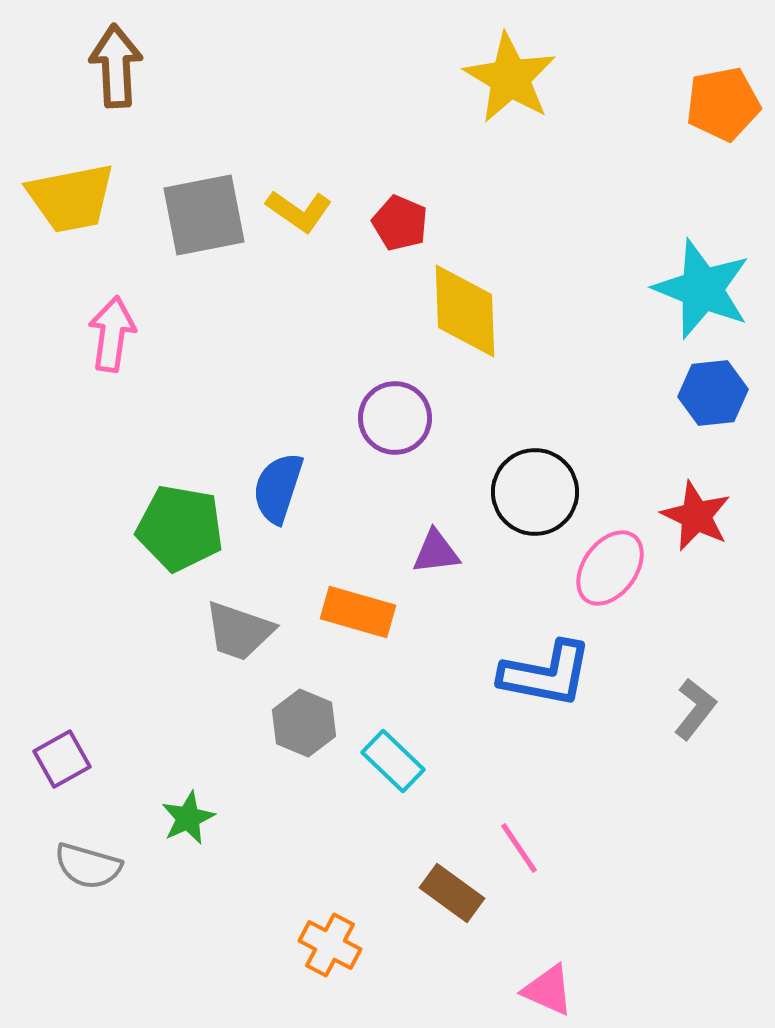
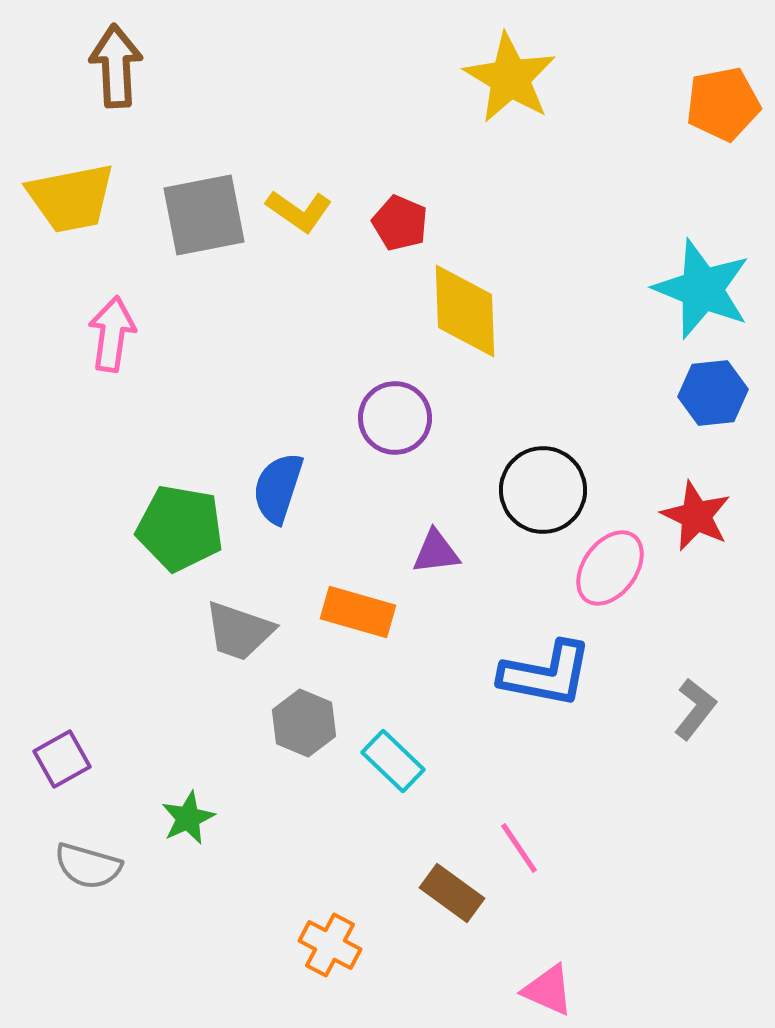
black circle: moved 8 px right, 2 px up
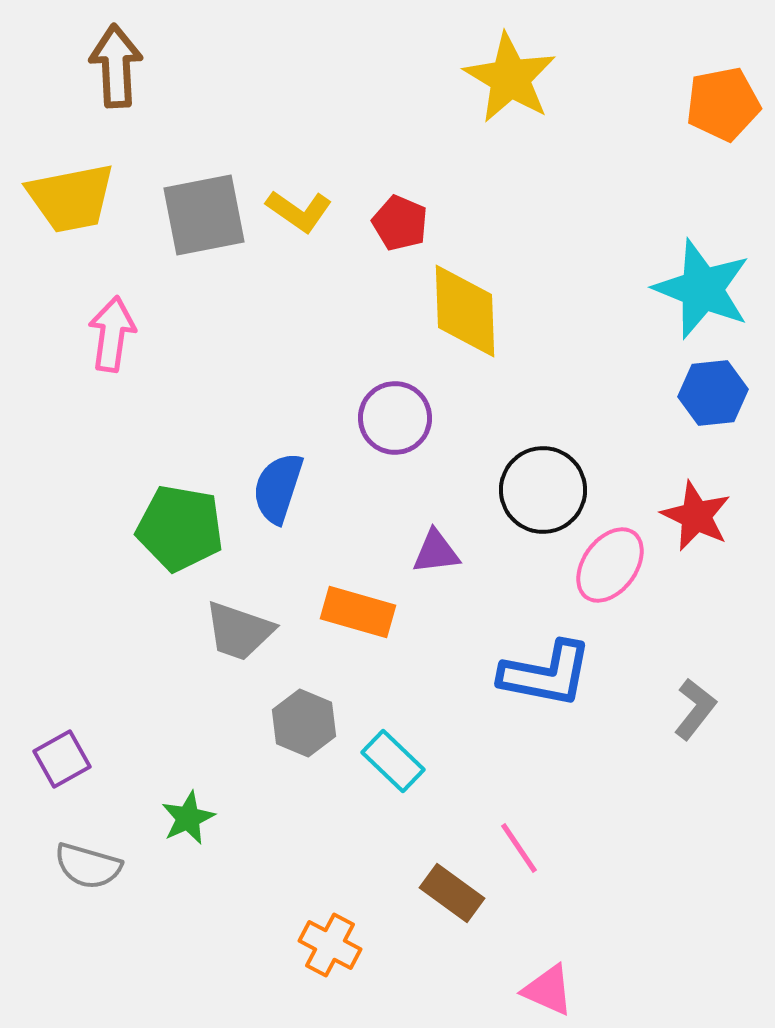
pink ellipse: moved 3 px up
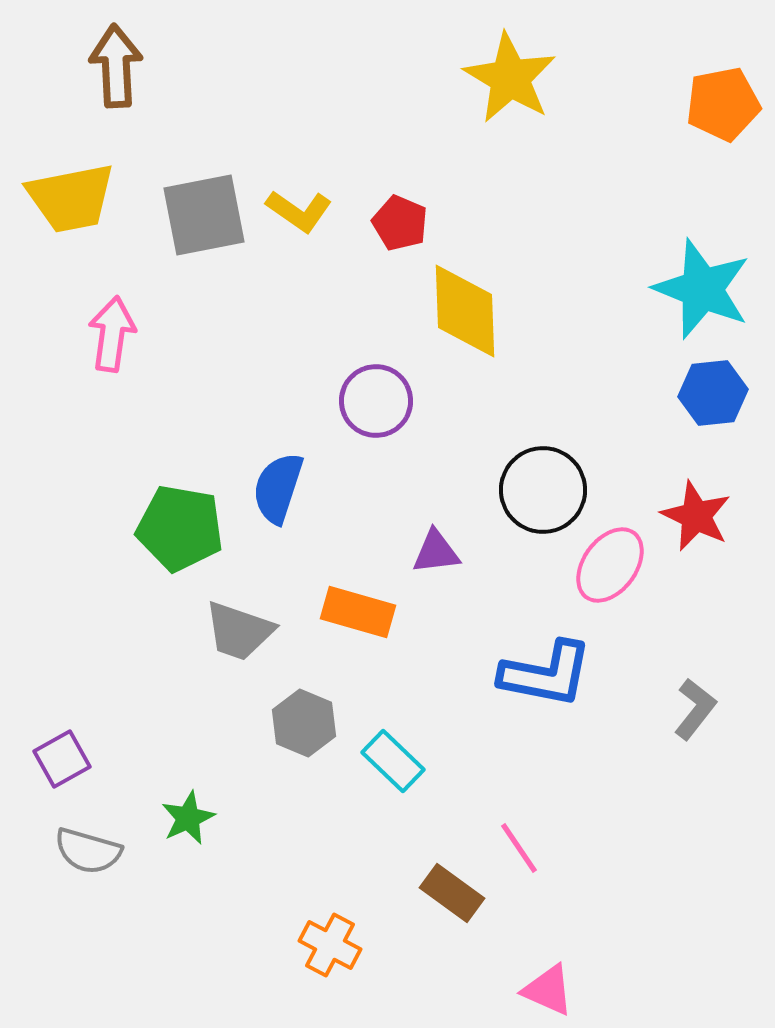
purple circle: moved 19 px left, 17 px up
gray semicircle: moved 15 px up
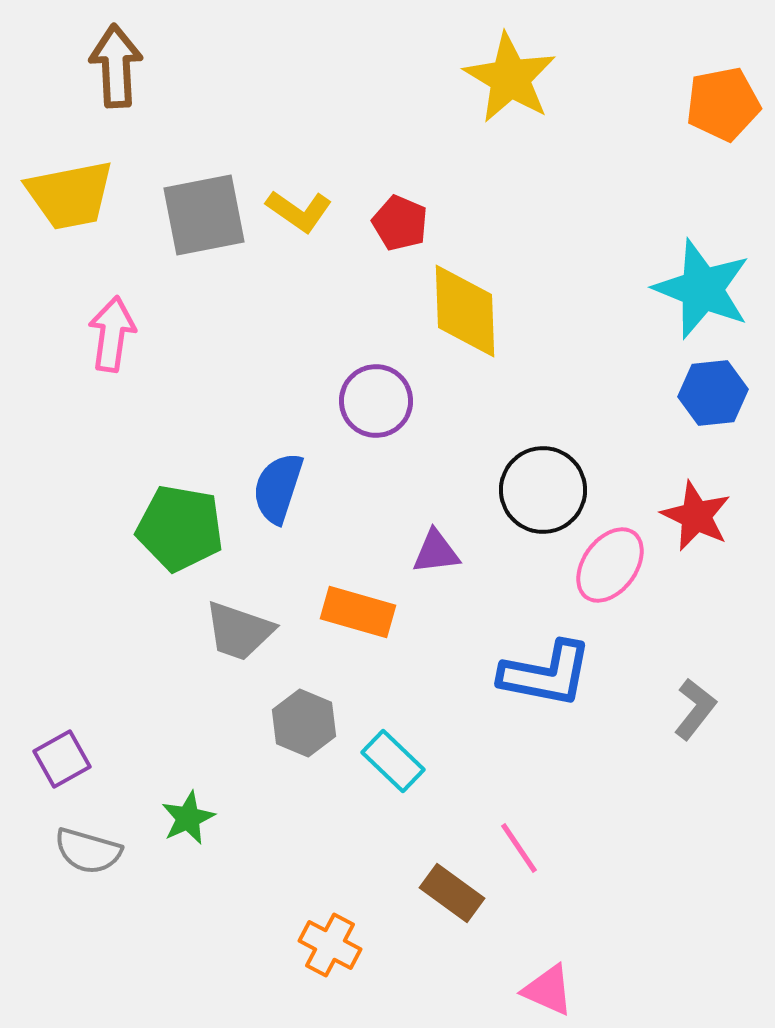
yellow trapezoid: moved 1 px left, 3 px up
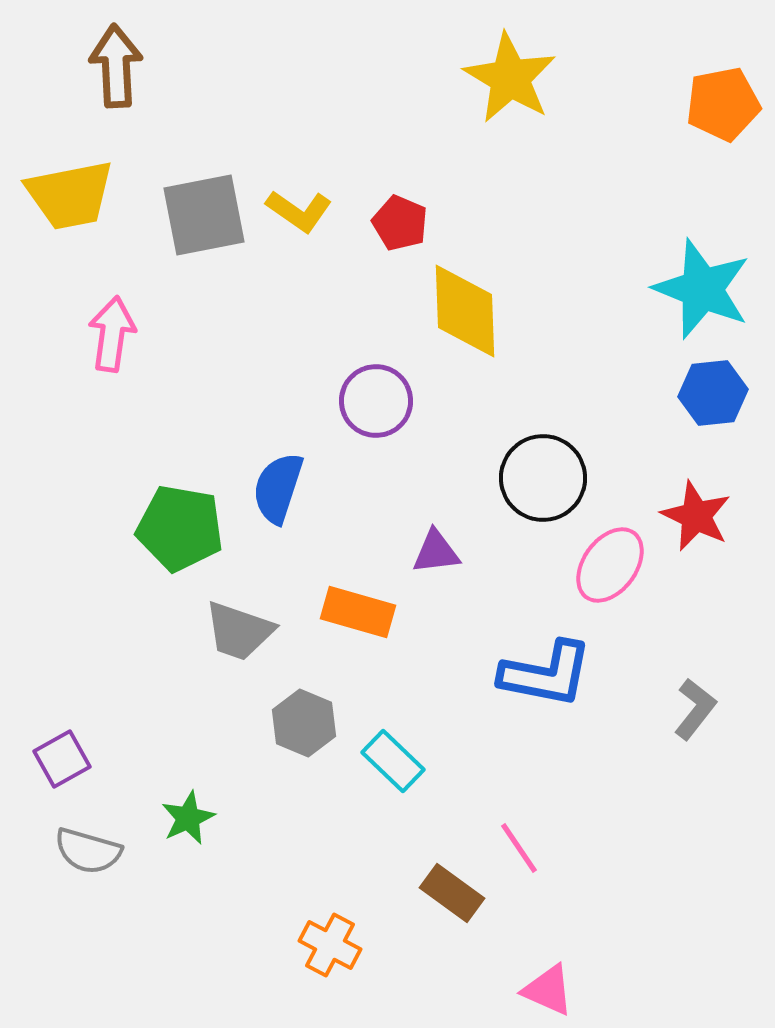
black circle: moved 12 px up
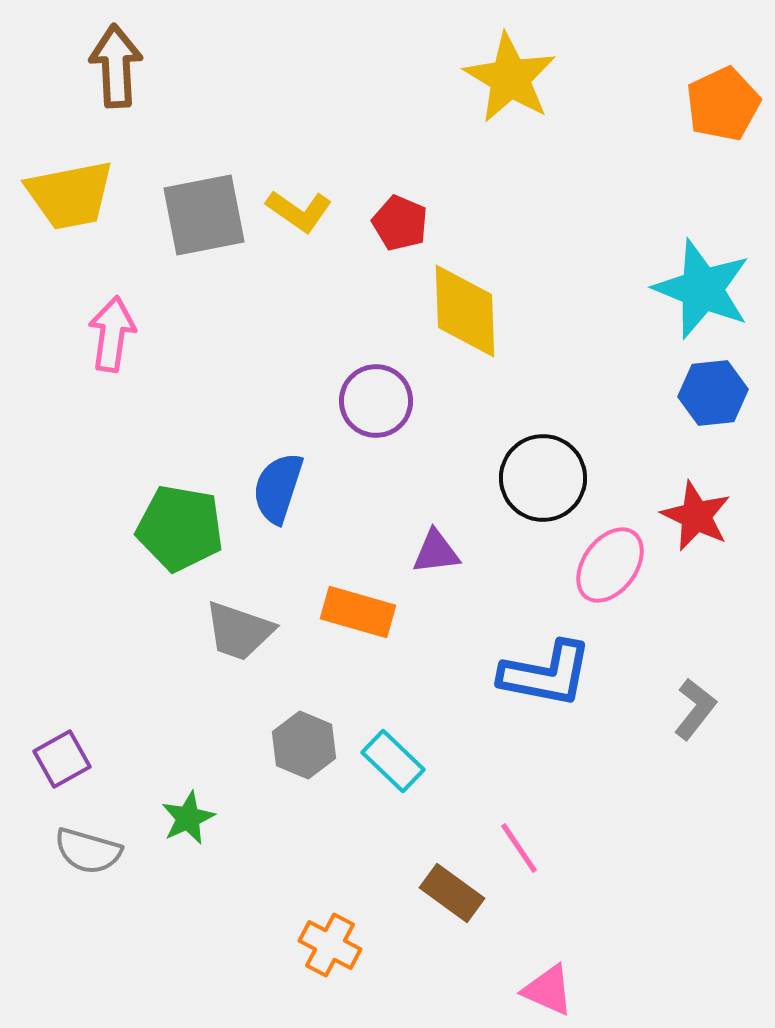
orange pentagon: rotated 14 degrees counterclockwise
gray hexagon: moved 22 px down
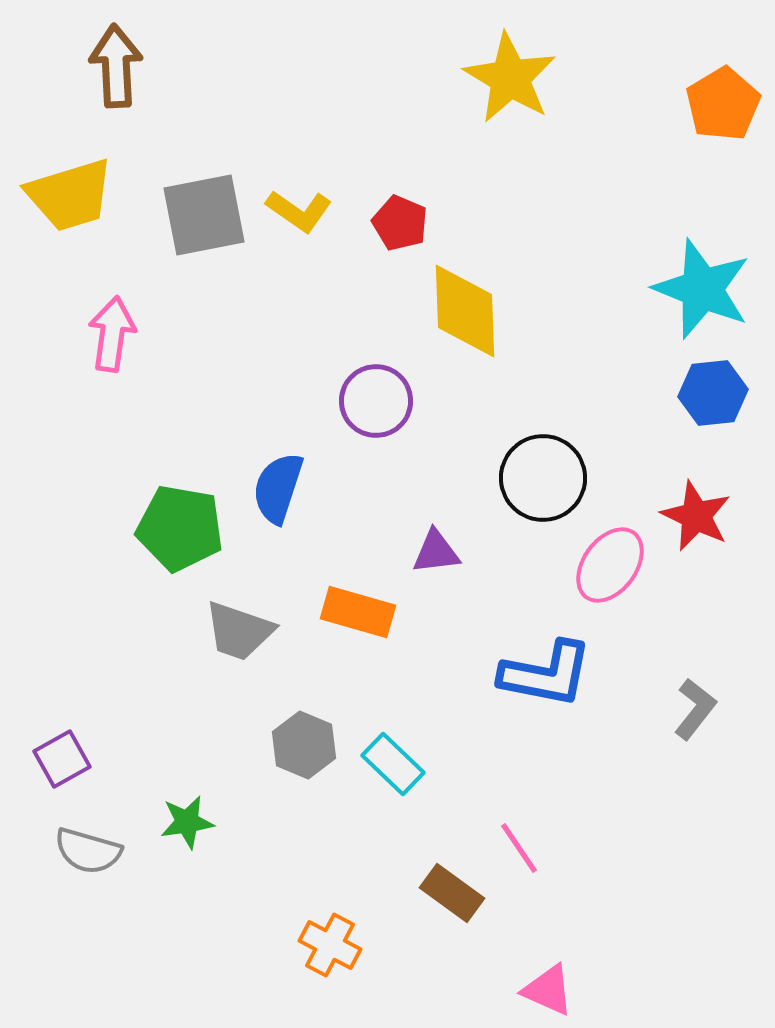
orange pentagon: rotated 6 degrees counterclockwise
yellow trapezoid: rotated 6 degrees counterclockwise
cyan rectangle: moved 3 px down
green star: moved 1 px left, 4 px down; rotated 16 degrees clockwise
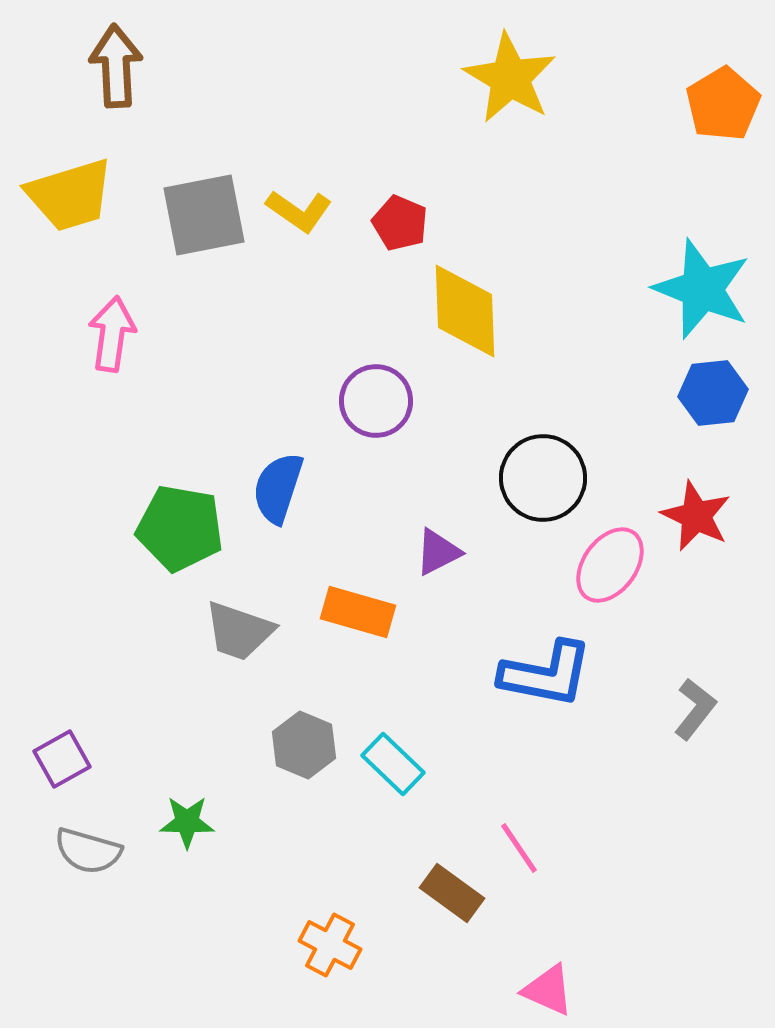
purple triangle: moved 2 px right; rotated 20 degrees counterclockwise
green star: rotated 10 degrees clockwise
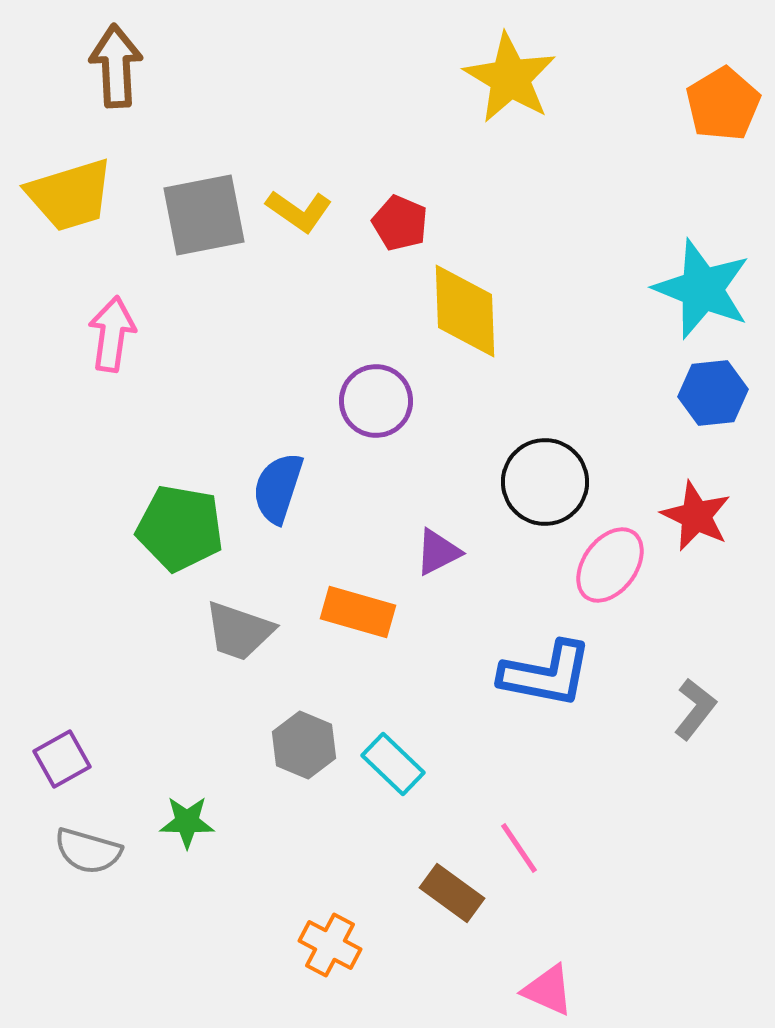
black circle: moved 2 px right, 4 px down
